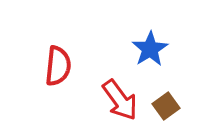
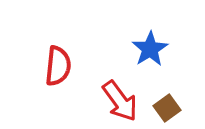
red arrow: moved 1 px down
brown square: moved 1 px right, 2 px down
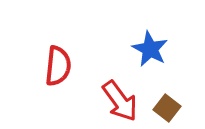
blue star: rotated 12 degrees counterclockwise
brown square: rotated 16 degrees counterclockwise
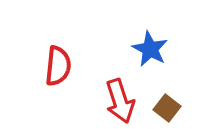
red arrow: rotated 18 degrees clockwise
